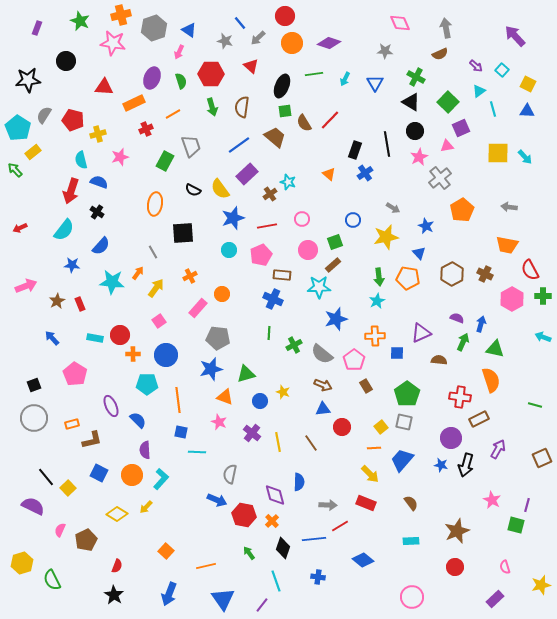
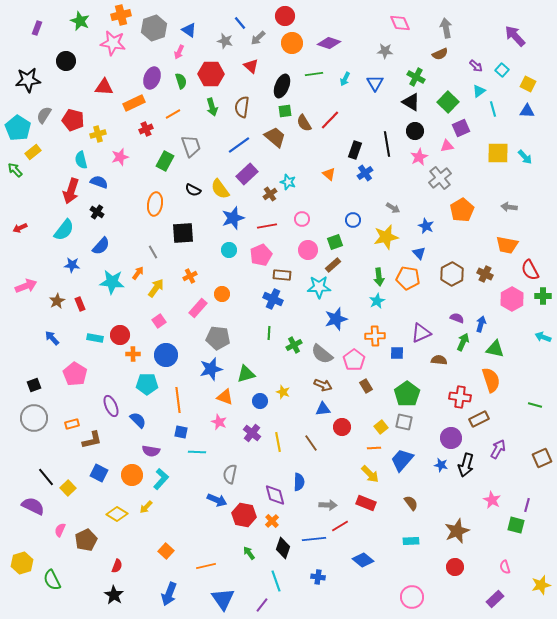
purple semicircle at (145, 450): moved 6 px right, 1 px down; rotated 78 degrees counterclockwise
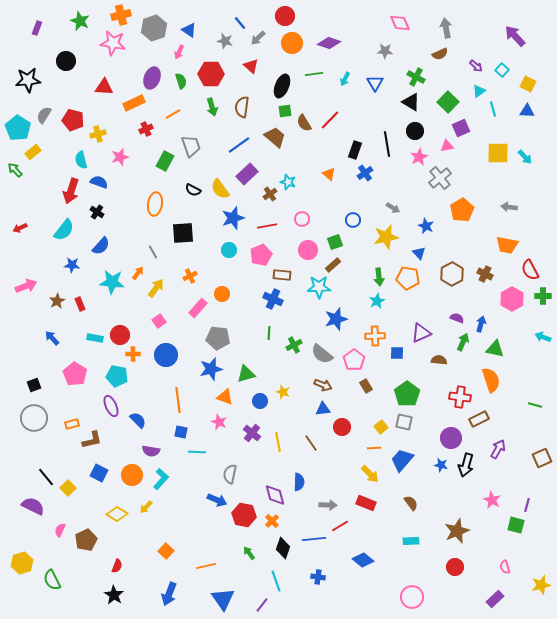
cyan pentagon at (147, 384): moved 30 px left, 8 px up; rotated 10 degrees clockwise
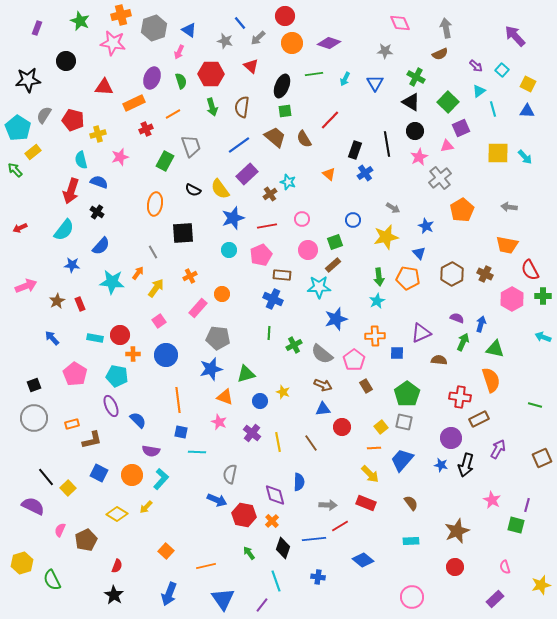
brown semicircle at (304, 123): moved 16 px down
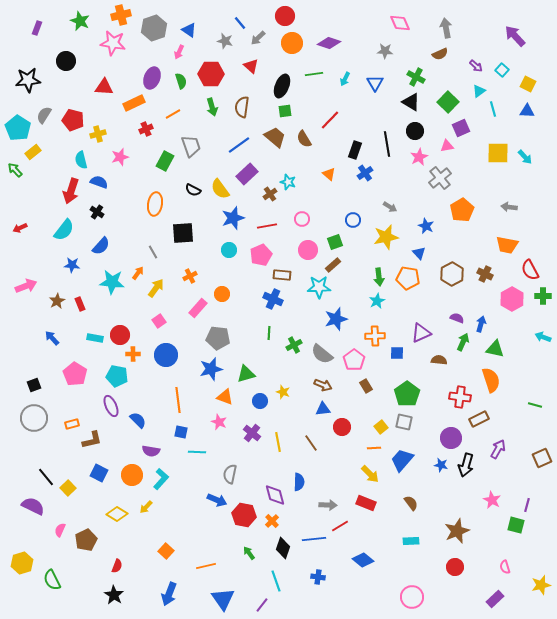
gray arrow at (393, 208): moved 3 px left, 1 px up
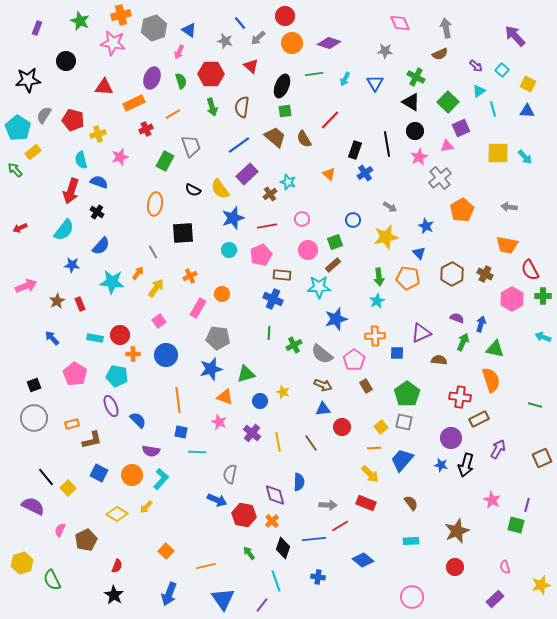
pink rectangle at (198, 308): rotated 12 degrees counterclockwise
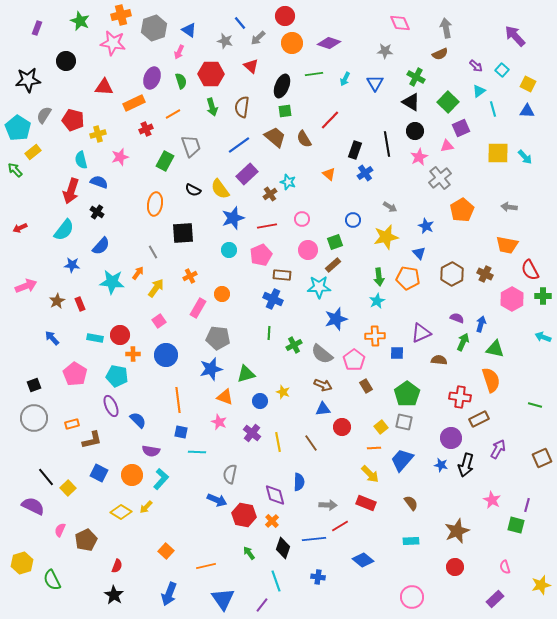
yellow diamond at (117, 514): moved 4 px right, 2 px up
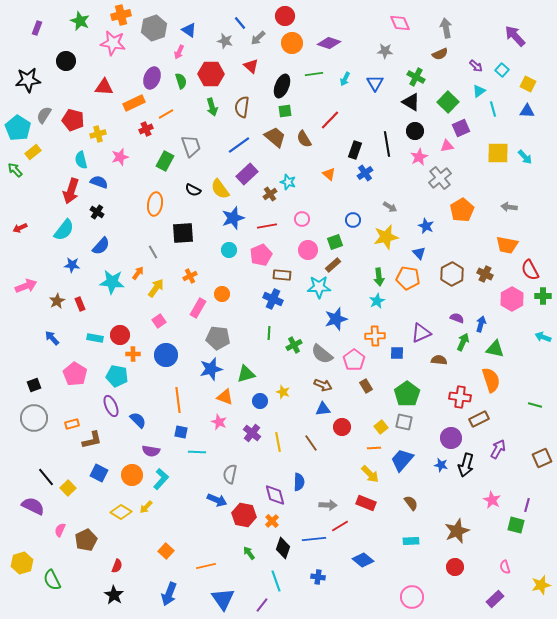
orange line at (173, 114): moved 7 px left
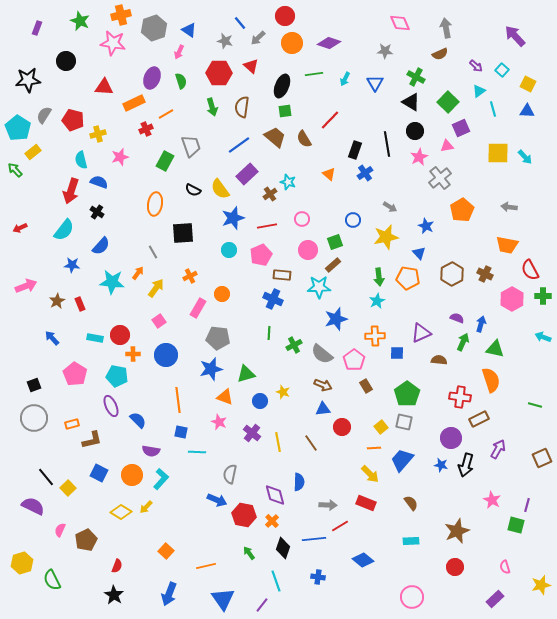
red hexagon at (211, 74): moved 8 px right, 1 px up
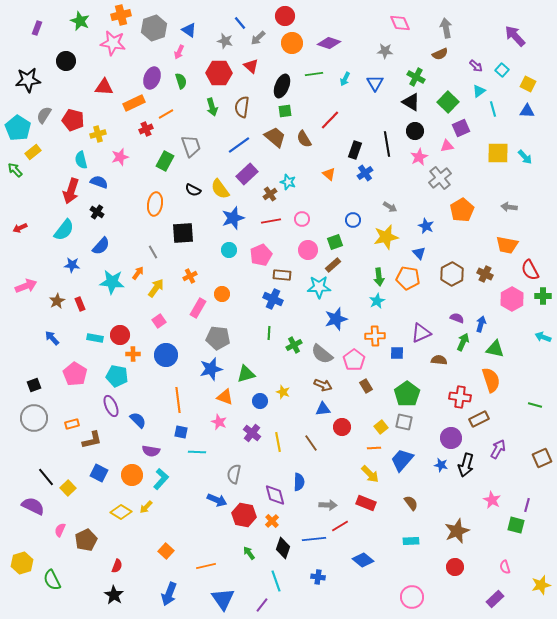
red line at (267, 226): moved 4 px right, 5 px up
gray semicircle at (230, 474): moved 4 px right
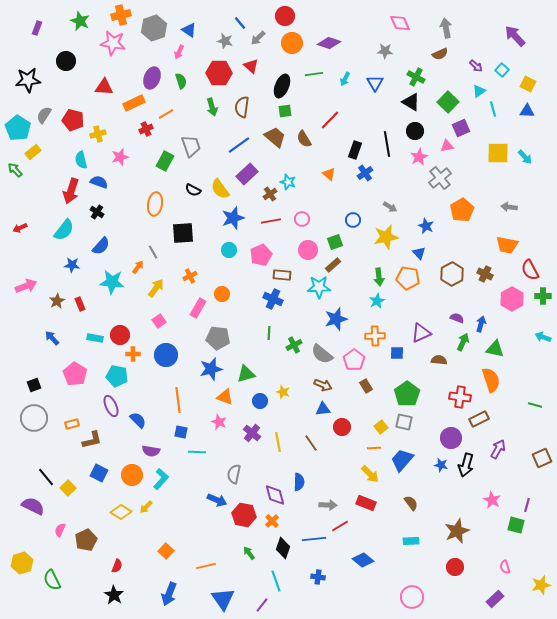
orange arrow at (138, 273): moved 6 px up
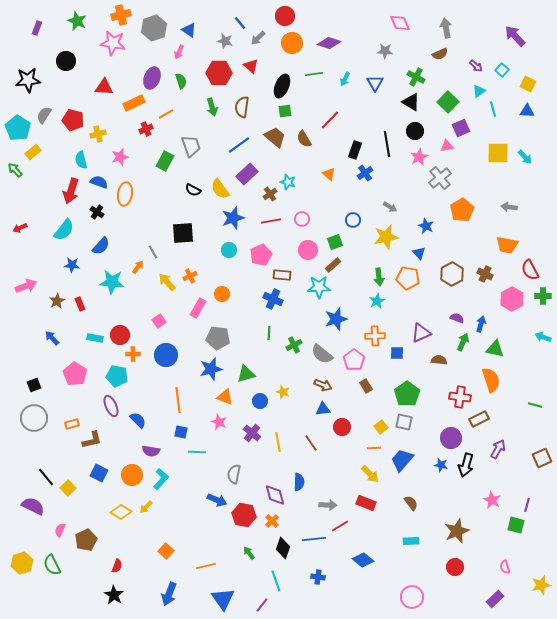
green star at (80, 21): moved 3 px left
orange ellipse at (155, 204): moved 30 px left, 10 px up
yellow arrow at (156, 288): moved 11 px right, 6 px up; rotated 78 degrees counterclockwise
green semicircle at (52, 580): moved 15 px up
